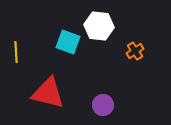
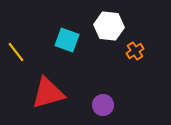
white hexagon: moved 10 px right
cyan square: moved 1 px left, 2 px up
yellow line: rotated 35 degrees counterclockwise
red triangle: rotated 30 degrees counterclockwise
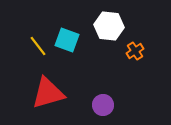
yellow line: moved 22 px right, 6 px up
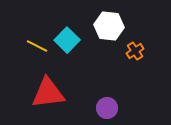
cyan square: rotated 25 degrees clockwise
yellow line: moved 1 px left; rotated 25 degrees counterclockwise
red triangle: rotated 9 degrees clockwise
purple circle: moved 4 px right, 3 px down
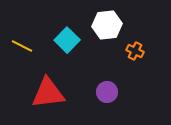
white hexagon: moved 2 px left, 1 px up; rotated 12 degrees counterclockwise
yellow line: moved 15 px left
orange cross: rotated 30 degrees counterclockwise
purple circle: moved 16 px up
